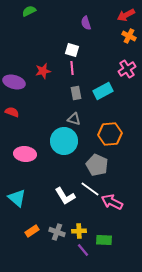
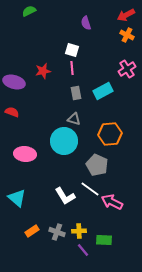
orange cross: moved 2 px left, 1 px up
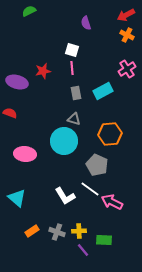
purple ellipse: moved 3 px right
red semicircle: moved 2 px left, 1 px down
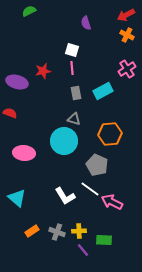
pink ellipse: moved 1 px left, 1 px up
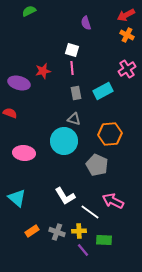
purple ellipse: moved 2 px right, 1 px down
white line: moved 23 px down
pink arrow: moved 1 px right, 1 px up
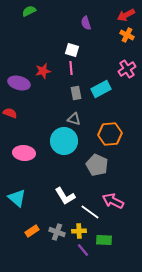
pink line: moved 1 px left
cyan rectangle: moved 2 px left, 2 px up
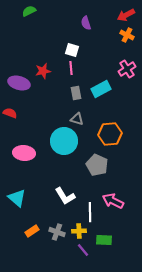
gray triangle: moved 3 px right
white line: rotated 54 degrees clockwise
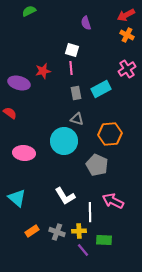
red semicircle: rotated 16 degrees clockwise
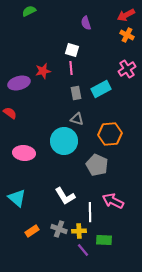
purple ellipse: rotated 30 degrees counterclockwise
gray cross: moved 2 px right, 3 px up
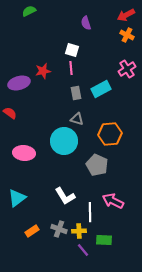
cyan triangle: rotated 42 degrees clockwise
